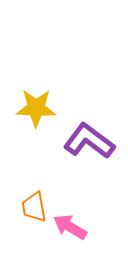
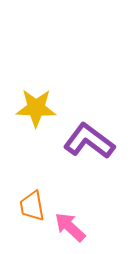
orange trapezoid: moved 2 px left, 1 px up
pink arrow: rotated 12 degrees clockwise
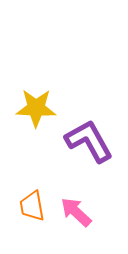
purple L-shape: rotated 24 degrees clockwise
pink arrow: moved 6 px right, 15 px up
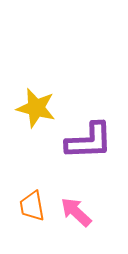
yellow star: rotated 12 degrees clockwise
purple L-shape: rotated 117 degrees clockwise
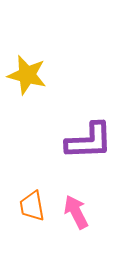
yellow star: moved 9 px left, 33 px up
pink arrow: rotated 20 degrees clockwise
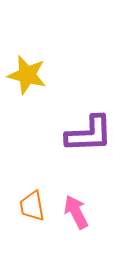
purple L-shape: moved 7 px up
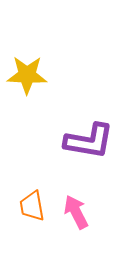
yellow star: rotated 12 degrees counterclockwise
purple L-shape: moved 7 px down; rotated 12 degrees clockwise
